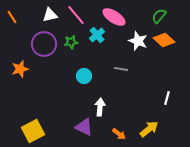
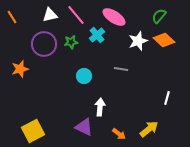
white star: rotated 30 degrees clockwise
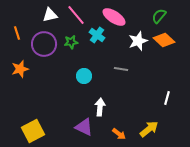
orange line: moved 5 px right, 16 px down; rotated 16 degrees clockwise
cyan cross: rotated 14 degrees counterclockwise
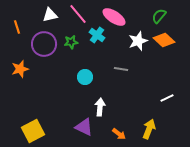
pink line: moved 2 px right, 1 px up
orange line: moved 6 px up
cyan circle: moved 1 px right, 1 px down
white line: rotated 48 degrees clockwise
yellow arrow: rotated 30 degrees counterclockwise
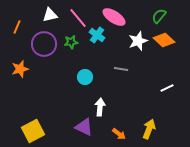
pink line: moved 4 px down
orange line: rotated 40 degrees clockwise
white line: moved 10 px up
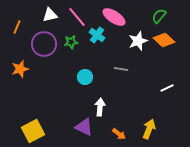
pink line: moved 1 px left, 1 px up
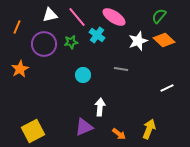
orange star: rotated 12 degrees counterclockwise
cyan circle: moved 2 px left, 2 px up
purple triangle: rotated 48 degrees counterclockwise
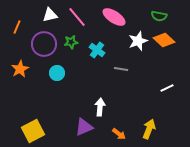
green semicircle: rotated 119 degrees counterclockwise
cyan cross: moved 15 px down
cyan circle: moved 26 px left, 2 px up
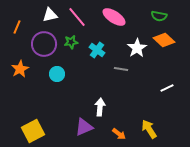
white star: moved 1 px left, 7 px down; rotated 12 degrees counterclockwise
cyan circle: moved 1 px down
yellow arrow: rotated 54 degrees counterclockwise
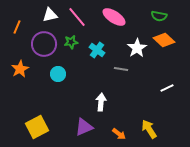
cyan circle: moved 1 px right
white arrow: moved 1 px right, 5 px up
yellow square: moved 4 px right, 4 px up
